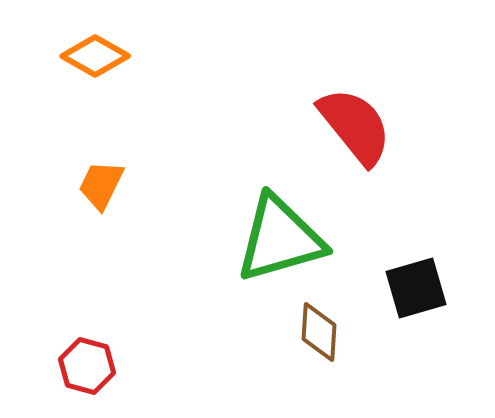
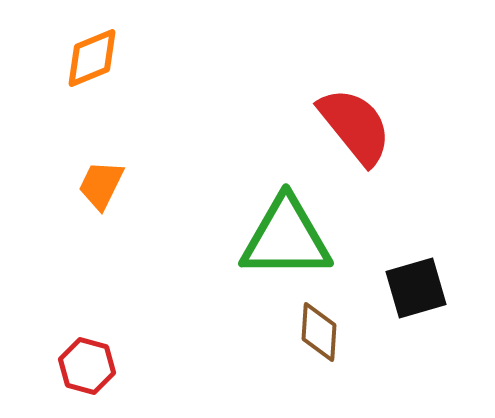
orange diamond: moved 3 px left, 2 px down; rotated 52 degrees counterclockwise
green triangle: moved 6 px right, 1 px up; rotated 16 degrees clockwise
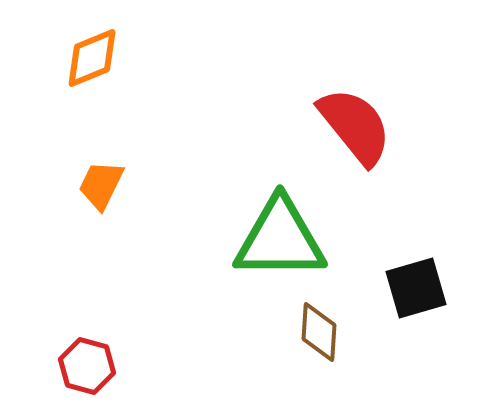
green triangle: moved 6 px left, 1 px down
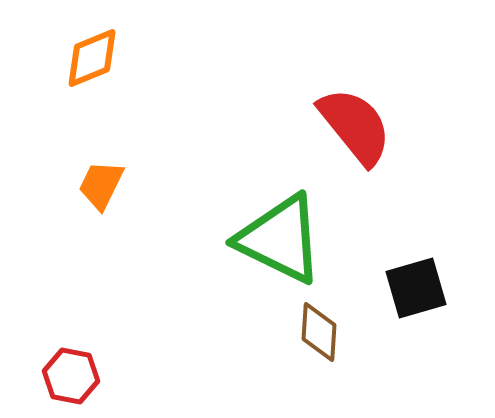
green triangle: rotated 26 degrees clockwise
red hexagon: moved 16 px left, 10 px down; rotated 4 degrees counterclockwise
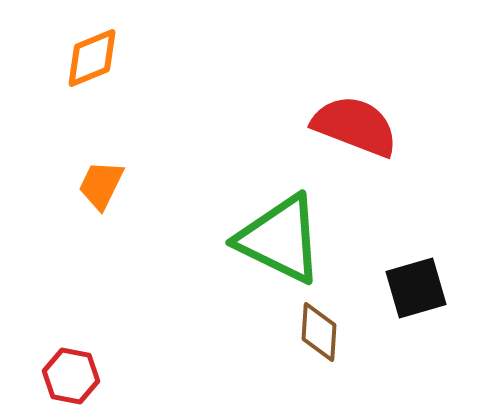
red semicircle: rotated 30 degrees counterclockwise
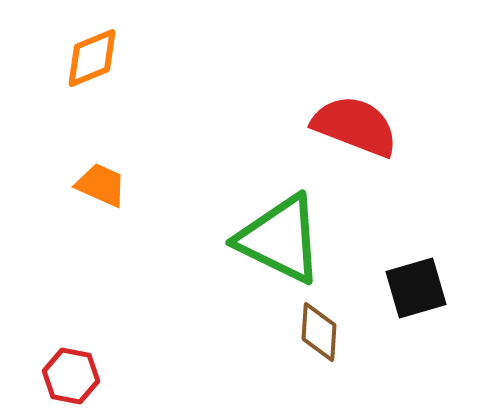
orange trapezoid: rotated 88 degrees clockwise
